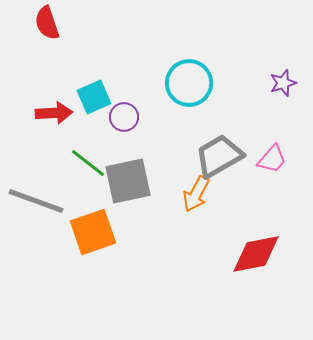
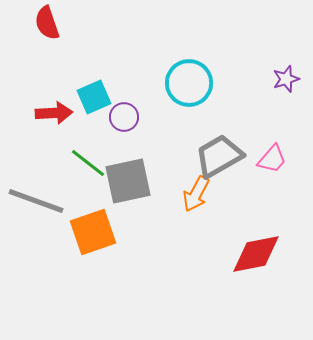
purple star: moved 3 px right, 4 px up
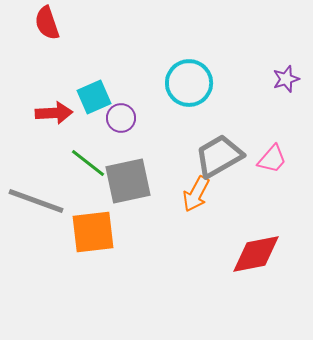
purple circle: moved 3 px left, 1 px down
orange square: rotated 12 degrees clockwise
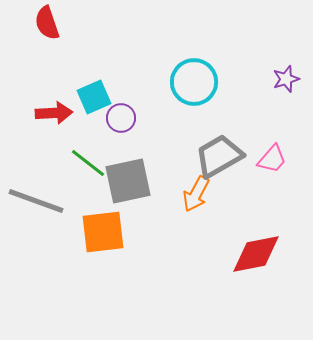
cyan circle: moved 5 px right, 1 px up
orange square: moved 10 px right
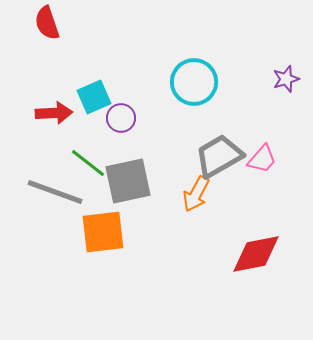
pink trapezoid: moved 10 px left
gray line: moved 19 px right, 9 px up
